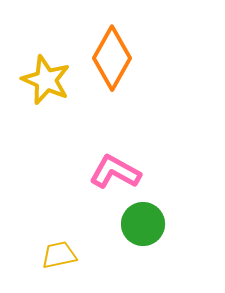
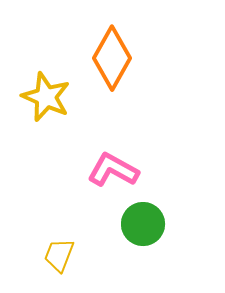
yellow star: moved 17 px down
pink L-shape: moved 2 px left, 2 px up
yellow trapezoid: rotated 57 degrees counterclockwise
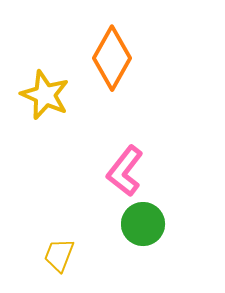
yellow star: moved 1 px left, 2 px up
pink L-shape: moved 12 px right, 1 px down; rotated 81 degrees counterclockwise
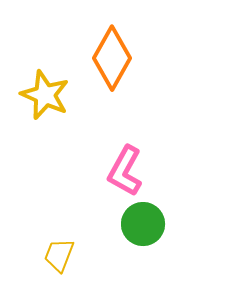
pink L-shape: rotated 9 degrees counterclockwise
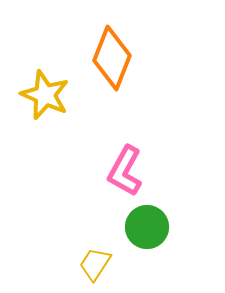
orange diamond: rotated 8 degrees counterclockwise
green circle: moved 4 px right, 3 px down
yellow trapezoid: moved 36 px right, 9 px down; rotated 12 degrees clockwise
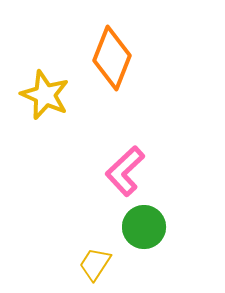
pink L-shape: rotated 18 degrees clockwise
green circle: moved 3 px left
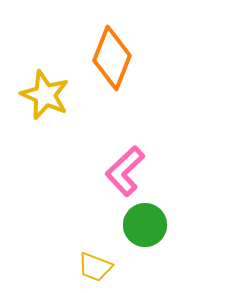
green circle: moved 1 px right, 2 px up
yellow trapezoid: moved 3 px down; rotated 102 degrees counterclockwise
